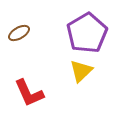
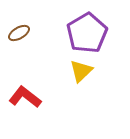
red L-shape: moved 4 px left, 4 px down; rotated 152 degrees clockwise
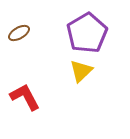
red L-shape: rotated 24 degrees clockwise
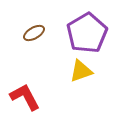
brown ellipse: moved 15 px right
yellow triangle: rotated 25 degrees clockwise
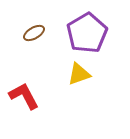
yellow triangle: moved 2 px left, 3 px down
red L-shape: moved 1 px left, 1 px up
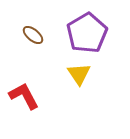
brown ellipse: moved 1 px left, 2 px down; rotated 70 degrees clockwise
yellow triangle: rotated 45 degrees counterclockwise
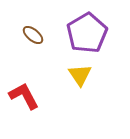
yellow triangle: moved 1 px right, 1 px down
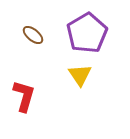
red L-shape: rotated 44 degrees clockwise
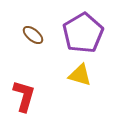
purple pentagon: moved 4 px left
yellow triangle: rotated 40 degrees counterclockwise
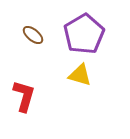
purple pentagon: moved 1 px right, 1 px down
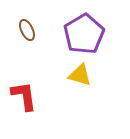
brown ellipse: moved 6 px left, 5 px up; rotated 25 degrees clockwise
red L-shape: rotated 24 degrees counterclockwise
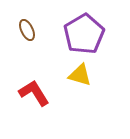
red L-shape: moved 10 px right, 3 px up; rotated 24 degrees counterclockwise
